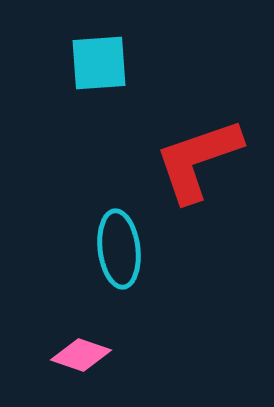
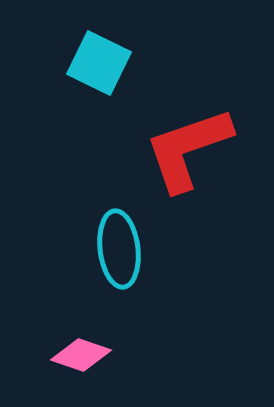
cyan square: rotated 30 degrees clockwise
red L-shape: moved 10 px left, 11 px up
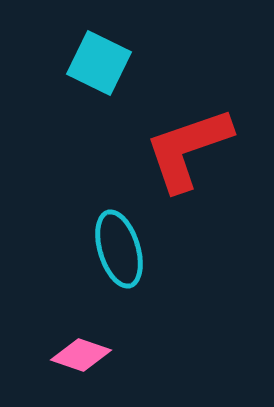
cyan ellipse: rotated 10 degrees counterclockwise
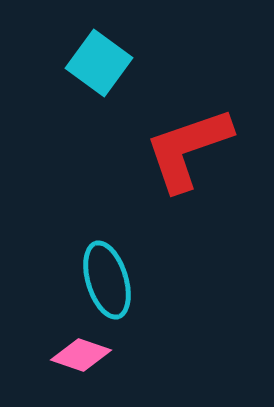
cyan square: rotated 10 degrees clockwise
cyan ellipse: moved 12 px left, 31 px down
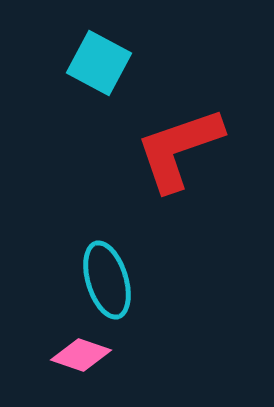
cyan square: rotated 8 degrees counterclockwise
red L-shape: moved 9 px left
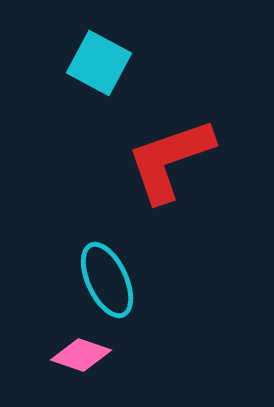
red L-shape: moved 9 px left, 11 px down
cyan ellipse: rotated 8 degrees counterclockwise
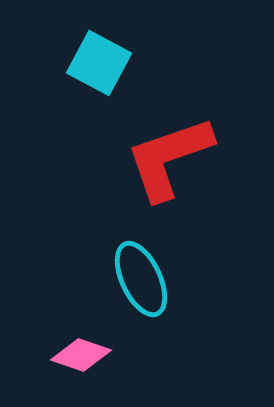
red L-shape: moved 1 px left, 2 px up
cyan ellipse: moved 34 px right, 1 px up
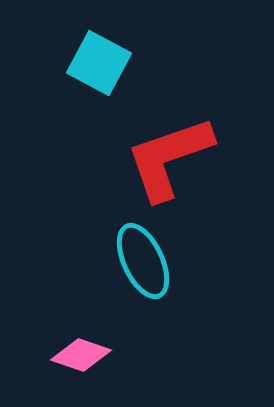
cyan ellipse: moved 2 px right, 18 px up
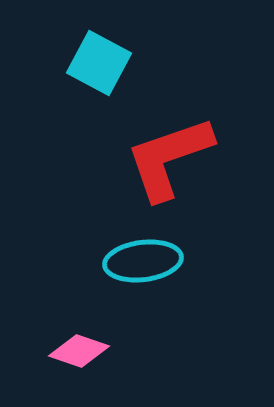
cyan ellipse: rotated 72 degrees counterclockwise
pink diamond: moved 2 px left, 4 px up
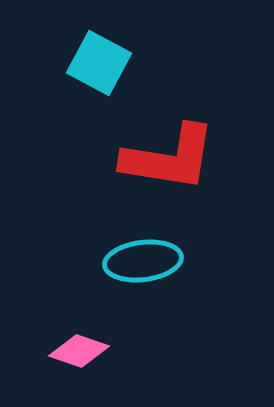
red L-shape: rotated 152 degrees counterclockwise
